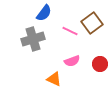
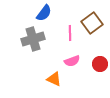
pink line: moved 2 px down; rotated 63 degrees clockwise
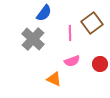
gray cross: rotated 30 degrees counterclockwise
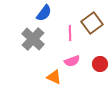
orange triangle: moved 2 px up
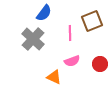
brown square: moved 2 px up; rotated 15 degrees clockwise
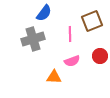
pink line: moved 1 px down
gray cross: rotated 30 degrees clockwise
red circle: moved 8 px up
orange triangle: rotated 21 degrees counterclockwise
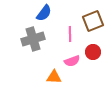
brown square: moved 1 px right
red circle: moved 7 px left, 4 px up
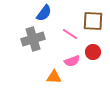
brown square: rotated 25 degrees clockwise
pink line: rotated 56 degrees counterclockwise
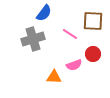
red circle: moved 2 px down
pink semicircle: moved 2 px right, 4 px down
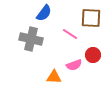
brown square: moved 2 px left, 3 px up
gray cross: moved 2 px left; rotated 30 degrees clockwise
red circle: moved 1 px down
